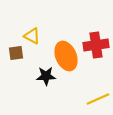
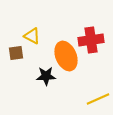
red cross: moved 5 px left, 5 px up
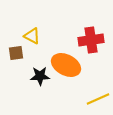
orange ellipse: moved 9 px down; rotated 40 degrees counterclockwise
black star: moved 6 px left
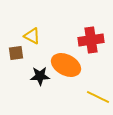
yellow line: moved 2 px up; rotated 50 degrees clockwise
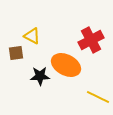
red cross: rotated 20 degrees counterclockwise
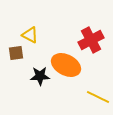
yellow triangle: moved 2 px left, 1 px up
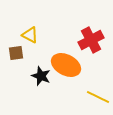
black star: moved 1 px right; rotated 24 degrees clockwise
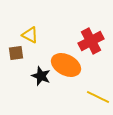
red cross: moved 1 px down
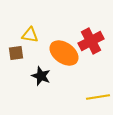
yellow triangle: rotated 18 degrees counterclockwise
orange ellipse: moved 2 px left, 12 px up; rotated 8 degrees clockwise
yellow line: rotated 35 degrees counterclockwise
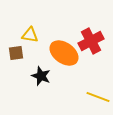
yellow line: rotated 30 degrees clockwise
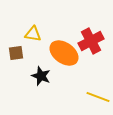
yellow triangle: moved 3 px right, 1 px up
